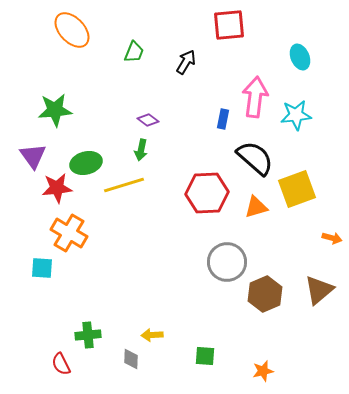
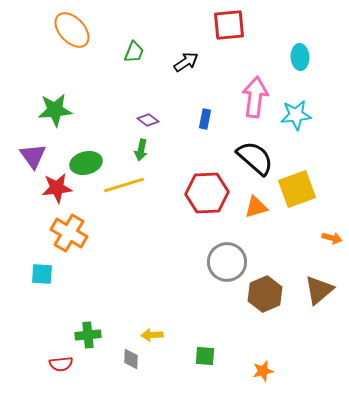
cyan ellipse: rotated 20 degrees clockwise
black arrow: rotated 25 degrees clockwise
blue rectangle: moved 18 px left
cyan square: moved 6 px down
red semicircle: rotated 70 degrees counterclockwise
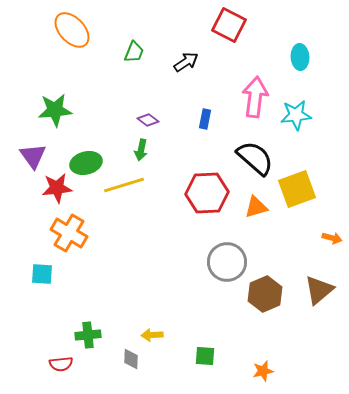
red square: rotated 32 degrees clockwise
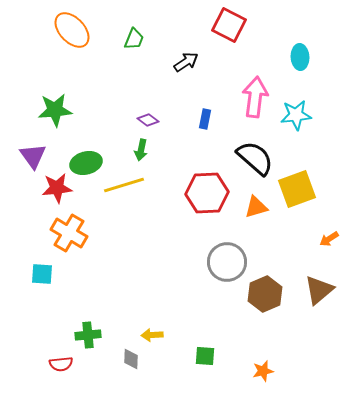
green trapezoid: moved 13 px up
orange arrow: moved 3 px left, 1 px down; rotated 132 degrees clockwise
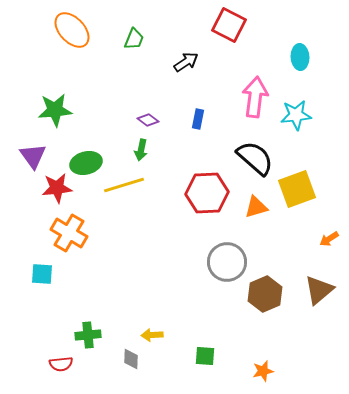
blue rectangle: moved 7 px left
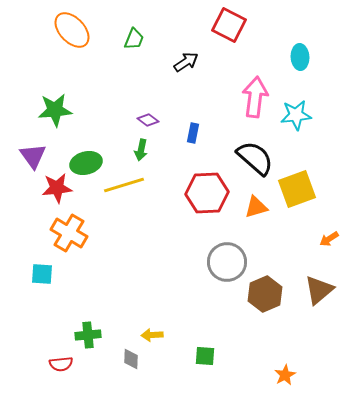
blue rectangle: moved 5 px left, 14 px down
orange star: moved 22 px right, 4 px down; rotated 15 degrees counterclockwise
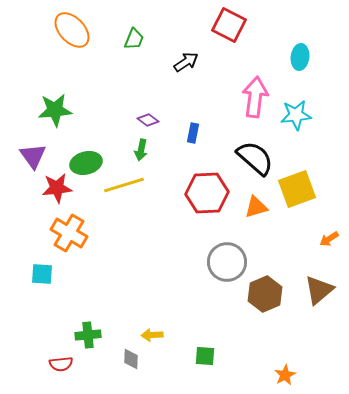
cyan ellipse: rotated 10 degrees clockwise
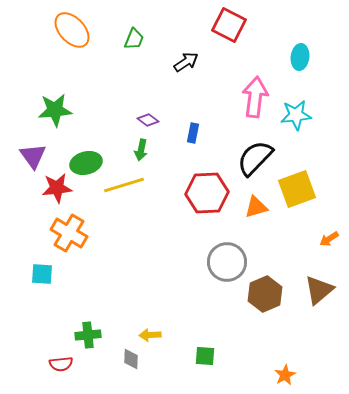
black semicircle: rotated 87 degrees counterclockwise
yellow arrow: moved 2 px left
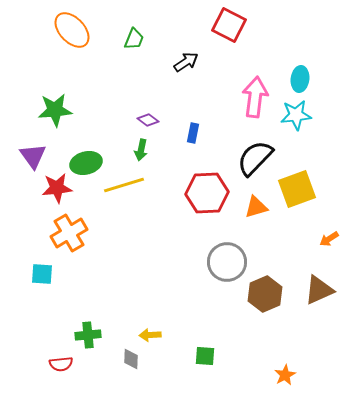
cyan ellipse: moved 22 px down
orange cross: rotated 30 degrees clockwise
brown triangle: rotated 16 degrees clockwise
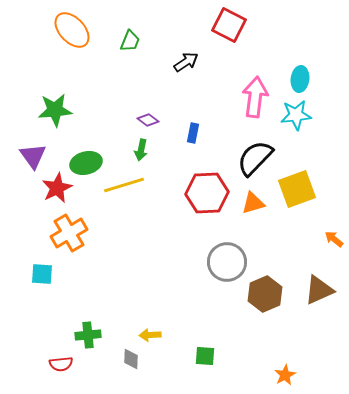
green trapezoid: moved 4 px left, 2 px down
red star: rotated 20 degrees counterclockwise
orange triangle: moved 3 px left, 4 px up
orange arrow: moved 5 px right; rotated 72 degrees clockwise
